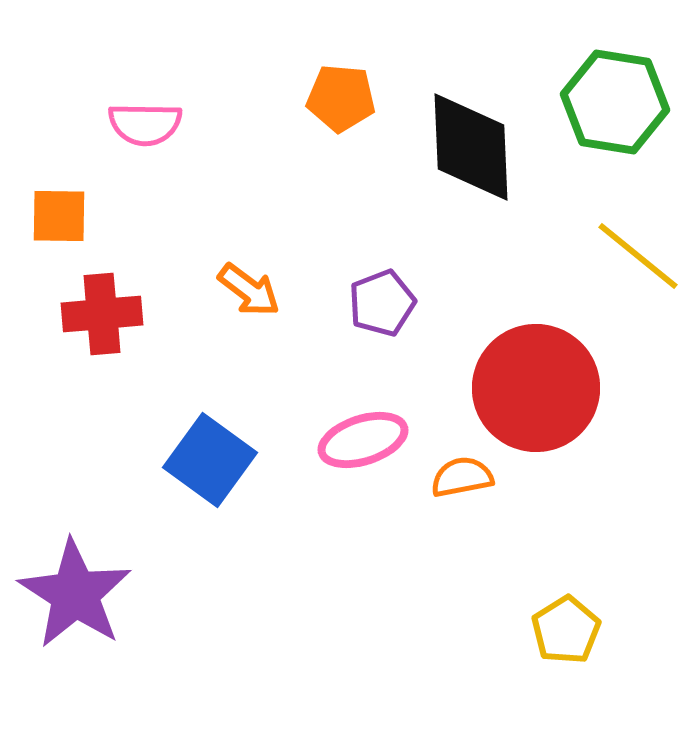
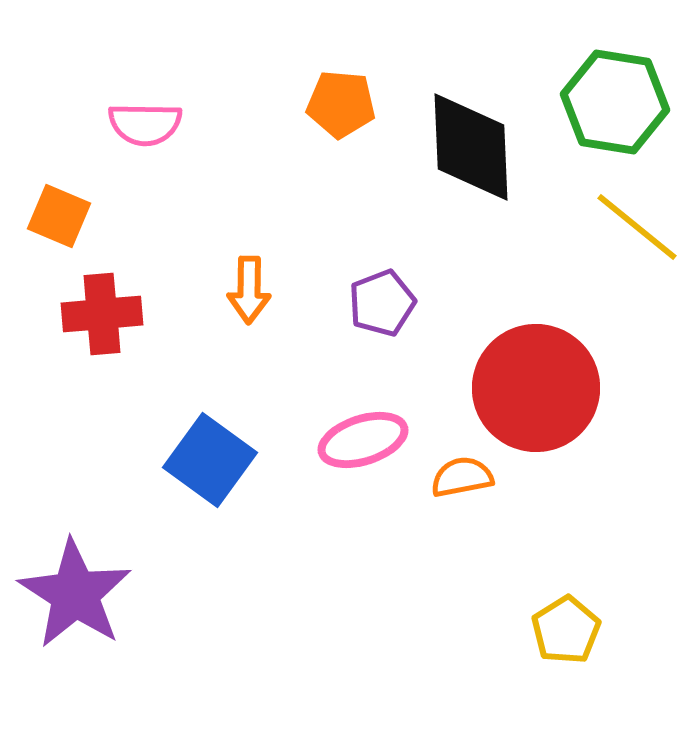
orange pentagon: moved 6 px down
orange square: rotated 22 degrees clockwise
yellow line: moved 1 px left, 29 px up
orange arrow: rotated 54 degrees clockwise
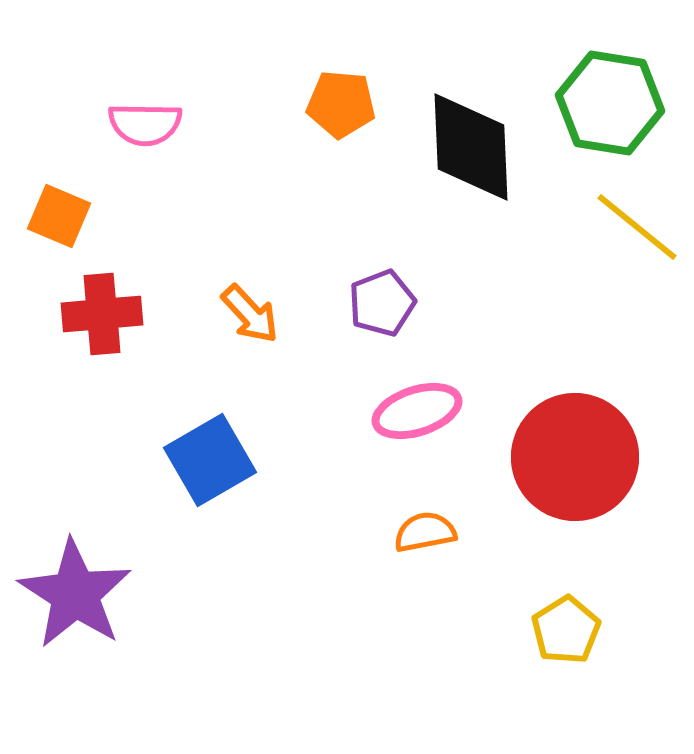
green hexagon: moved 5 px left, 1 px down
orange arrow: moved 1 px right, 24 px down; rotated 44 degrees counterclockwise
red circle: moved 39 px right, 69 px down
pink ellipse: moved 54 px right, 29 px up
blue square: rotated 24 degrees clockwise
orange semicircle: moved 37 px left, 55 px down
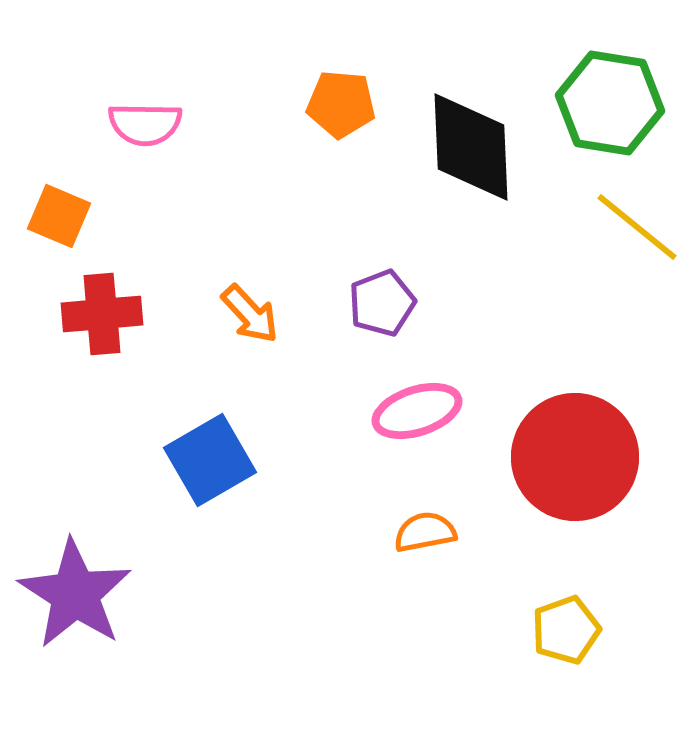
yellow pentagon: rotated 12 degrees clockwise
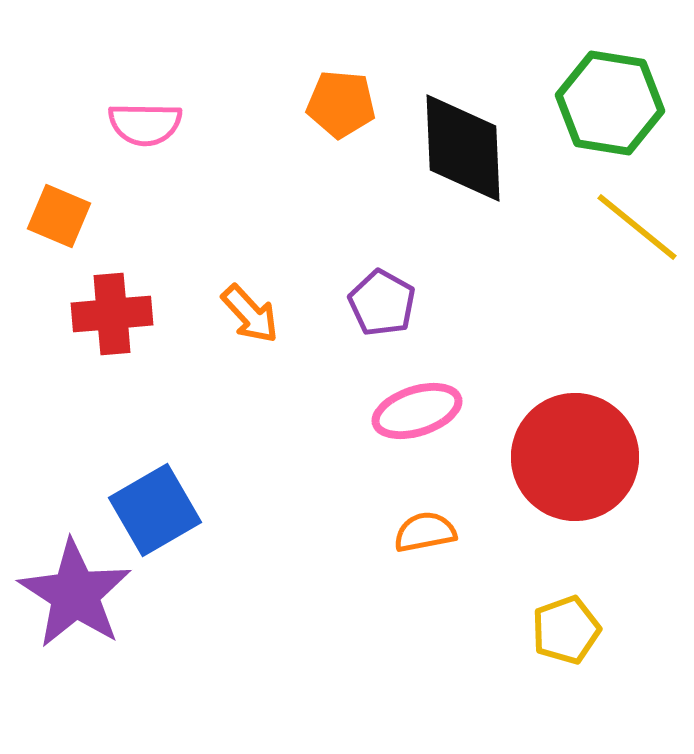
black diamond: moved 8 px left, 1 px down
purple pentagon: rotated 22 degrees counterclockwise
red cross: moved 10 px right
blue square: moved 55 px left, 50 px down
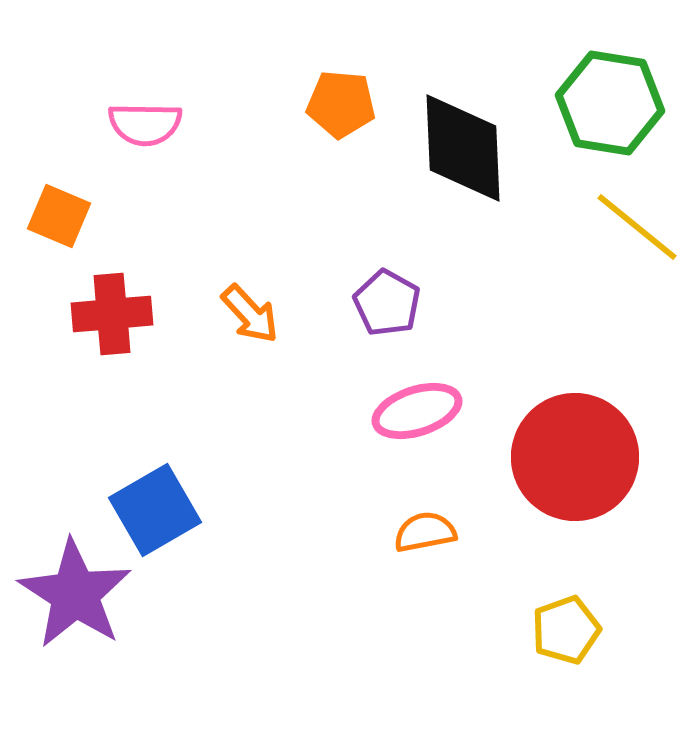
purple pentagon: moved 5 px right
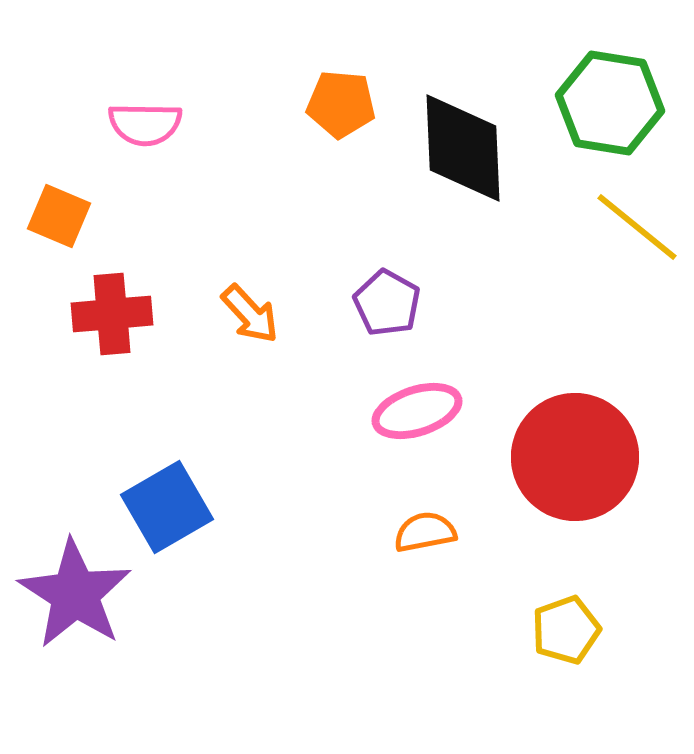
blue square: moved 12 px right, 3 px up
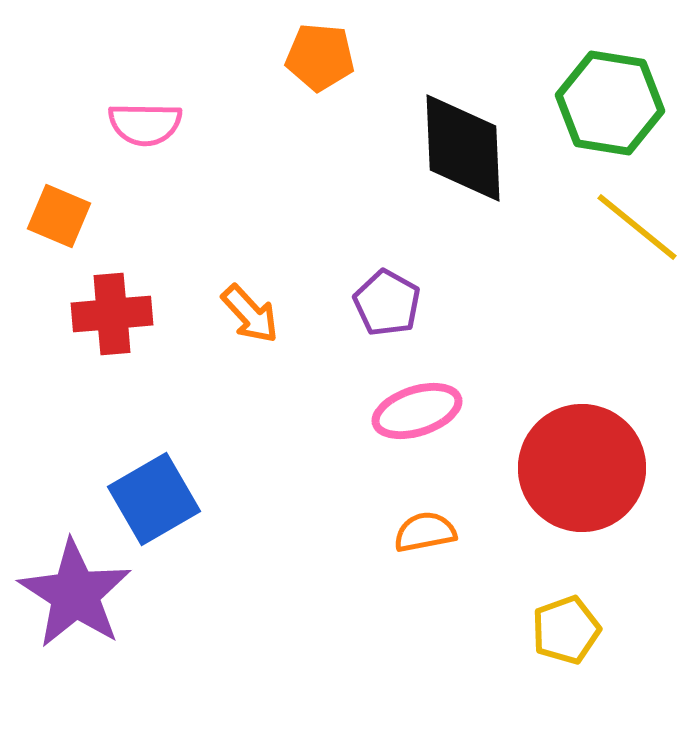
orange pentagon: moved 21 px left, 47 px up
red circle: moved 7 px right, 11 px down
blue square: moved 13 px left, 8 px up
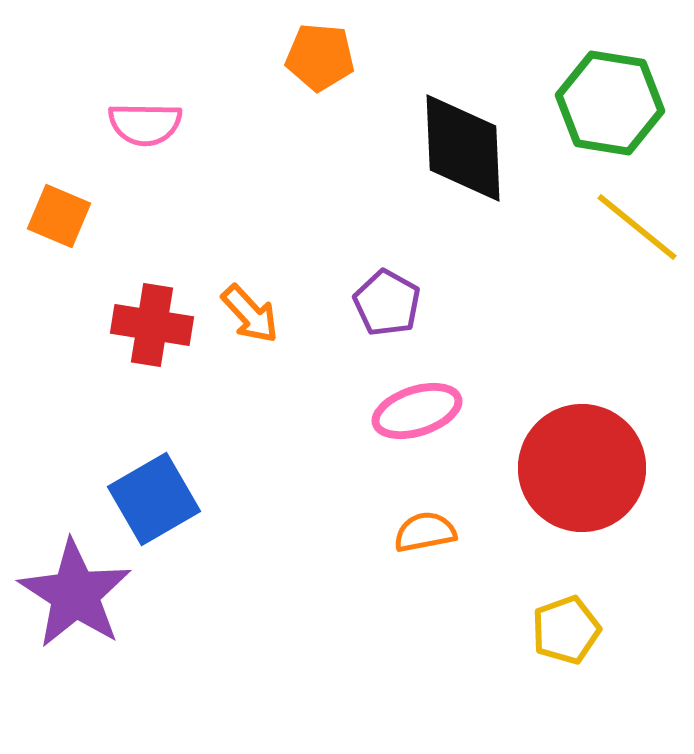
red cross: moved 40 px right, 11 px down; rotated 14 degrees clockwise
